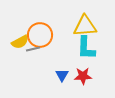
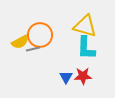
yellow triangle: rotated 20 degrees clockwise
blue triangle: moved 4 px right, 2 px down
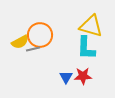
yellow triangle: moved 6 px right
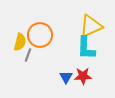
yellow triangle: rotated 40 degrees counterclockwise
yellow semicircle: rotated 48 degrees counterclockwise
gray line: moved 5 px left, 6 px down; rotated 56 degrees counterclockwise
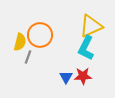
cyan L-shape: rotated 25 degrees clockwise
gray line: moved 2 px down
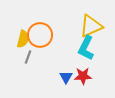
yellow semicircle: moved 3 px right, 3 px up
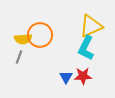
yellow semicircle: rotated 72 degrees clockwise
gray line: moved 9 px left
